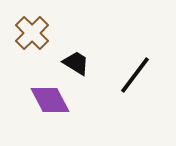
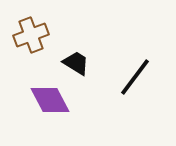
brown cross: moved 1 px left, 2 px down; rotated 24 degrees clockwise
black line: moved 2 px down
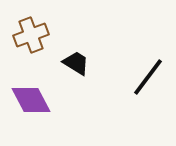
black line: moved 13 px right
purple diamond: moved 19 px left
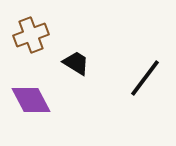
black line: moved 3 px left, 1 px down
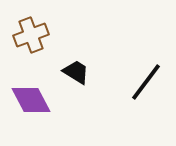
black trapezoid: moved 9 px down
black line: moved 1 px right, 4 px down
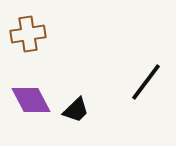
brown cross: moved 3 px left, 1 px up; rotated 12 degrees clockwise
black trapezoid: moved 38 px down; rotated 104 degrees clockwise
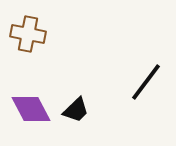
brown cross: rotated 20 degrees clockwise
purple diamond: moved 9 px down
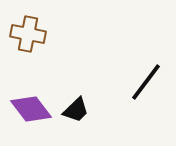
purple diamond: rotated 9 degrees counterclockwise
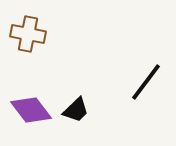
purple diamond: moved 1 px down
